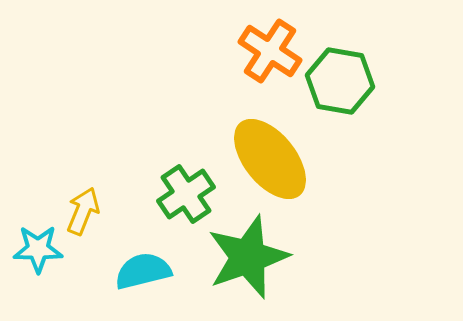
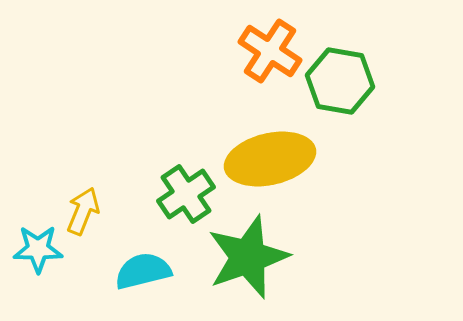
yellow ellipse: rotated 64 degrees counterclockwise
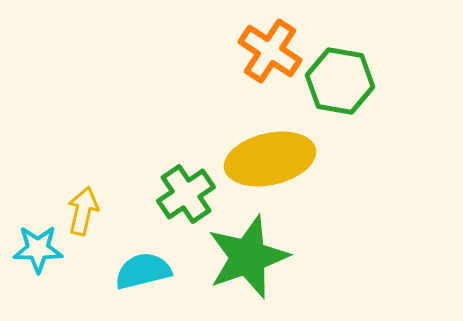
yellow arrow: rotated 9 degrees counterclockwise
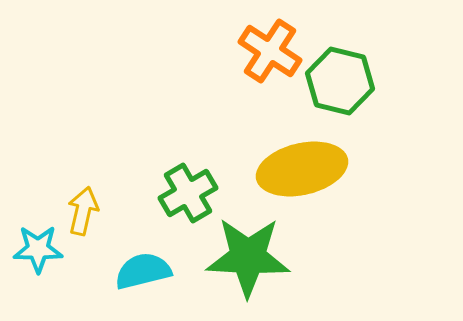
green hexagon: rotated 4 degrees clockwise
yellow ellipse: moved 32 px right, 10 px down
green cross: moved 2 px right, 1 px up; rotated 4 degrees clockwise
green star: rotated 22 degrees clockwise
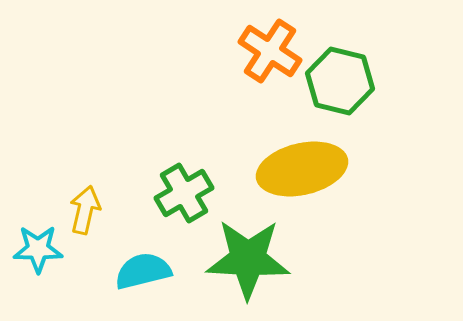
green cross: moved 4 px left
yellow arrow: moved 2 px right, 1 px up
green star: moved 2 px down
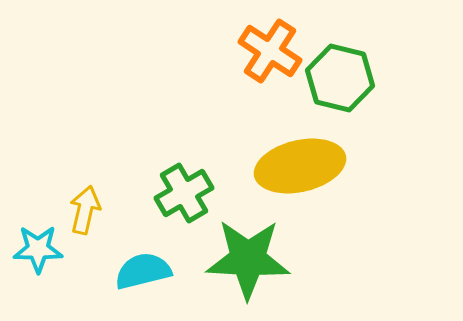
green hexagon: moved 3 px up
yellow ellipse: moved 2 px left, 3 px up
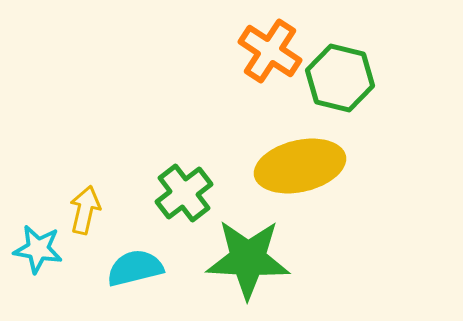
green cross: rotated 8 degrees counterclockwise
cyan star: rotated 9 degrees clockwise
cyan semicircle: moved 8 px left, 3 px up
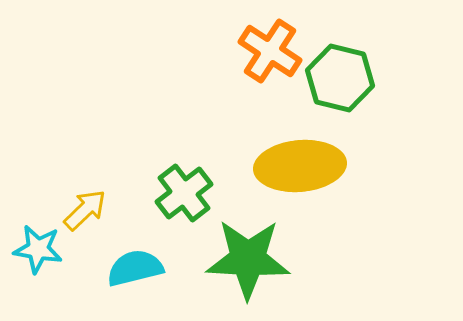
yellow ellipse: rotated 8 degrees clockwise
yellow arrow: rotated 33 degrees clockwise
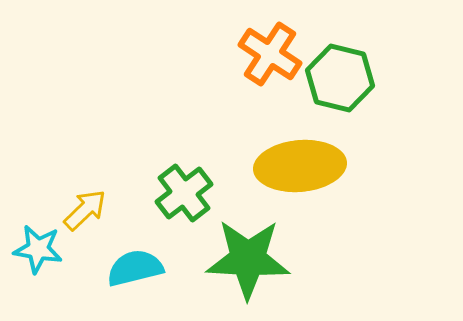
orange cross: moved 3 px down
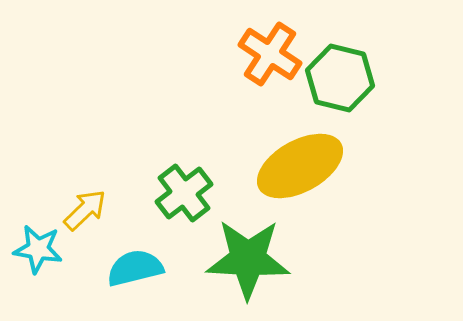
yellow ellipse: rotated 24 degrees counterclockwise
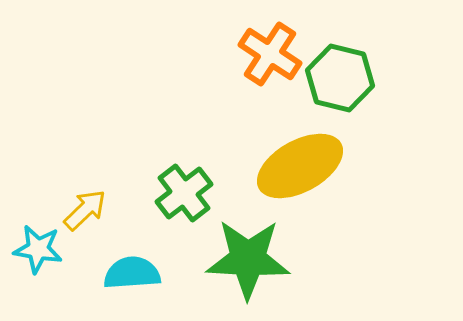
cyan semicircle: moved 3 px left, 5 px down; rotated 10 degrees clockwise
